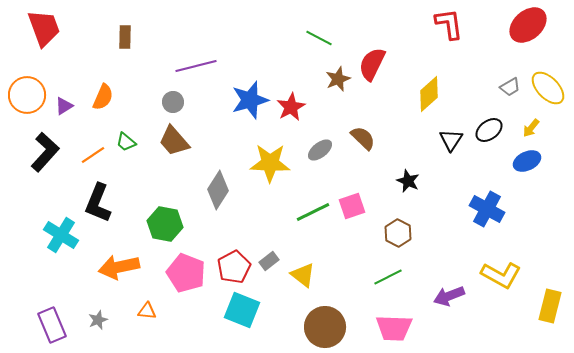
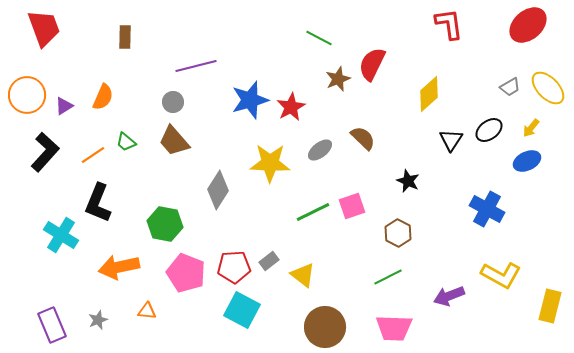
red pentagon at (234, 267): rotated 24 degrees clockwise
cyan square at (242, 310): rotated 6 degrees clockwise
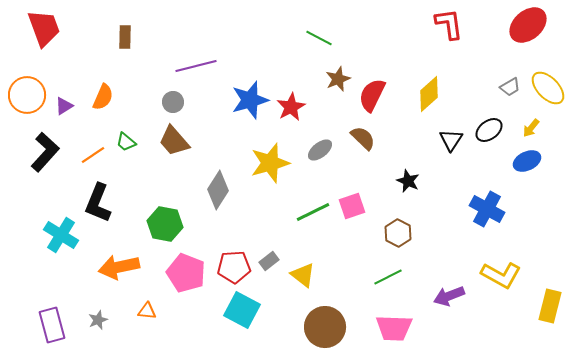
red semicircle at (372, 64): moved 31 px down
yellow star at (270, 163): rotated 18 degrees counterclockwise
purple rectangle at (52, 325): rotated 8 degrees clockwise
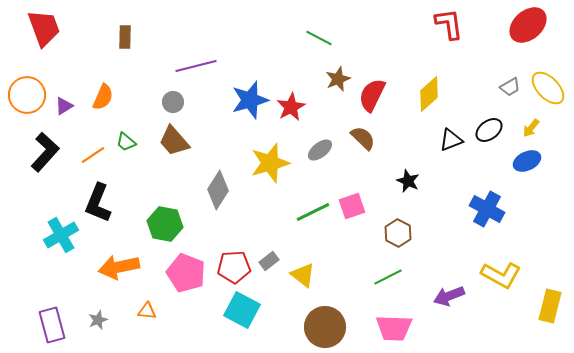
black triangle at (451, 140): rotated 35 degrees clockwise
cyan cross at (61, 235): rotated 28 degrees clockwise
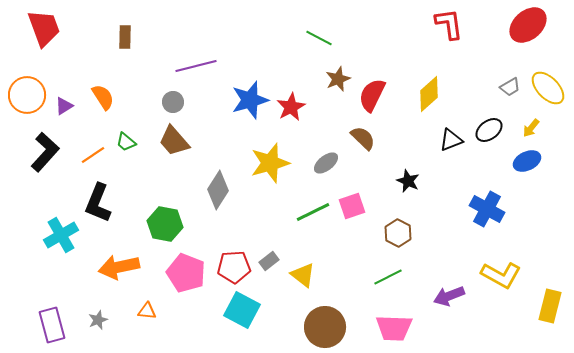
orange semicircle at (103, 97): rotated 56 degrees counterclockwise
gray ellipse at (320, 150): moved 6 px right, 13 px down
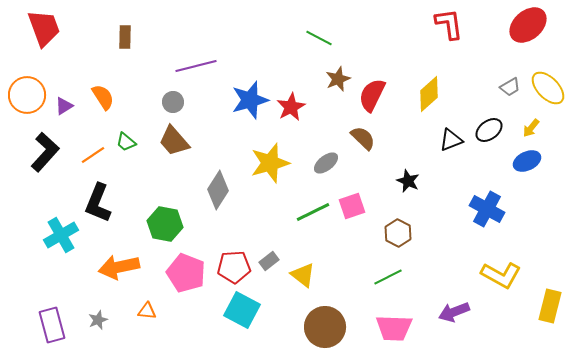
purple arrow at (449, 296): moved 5 px right, 16 px down
